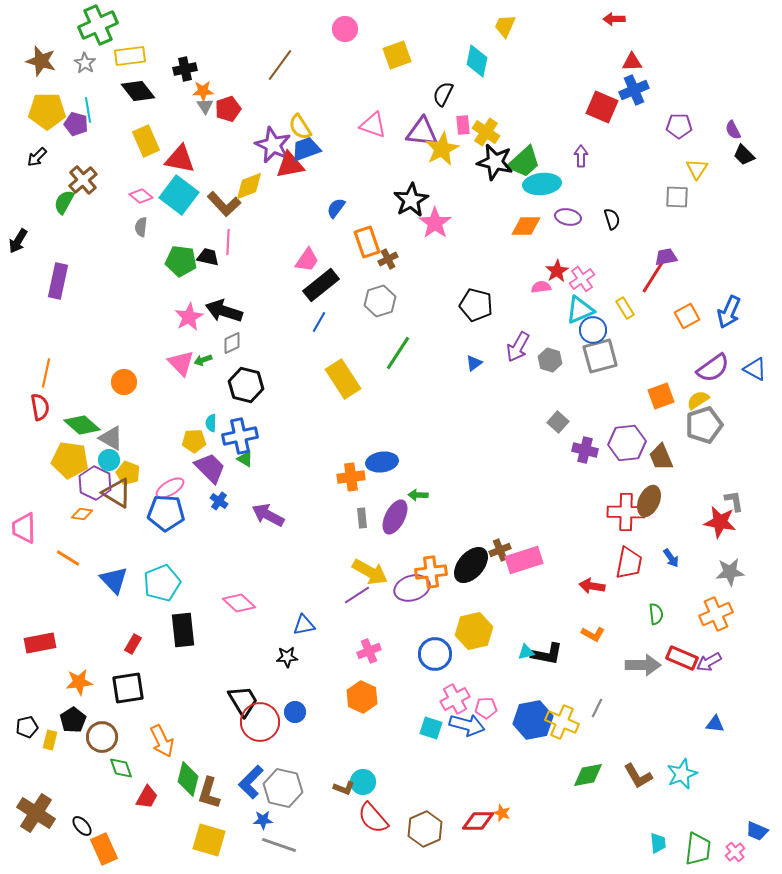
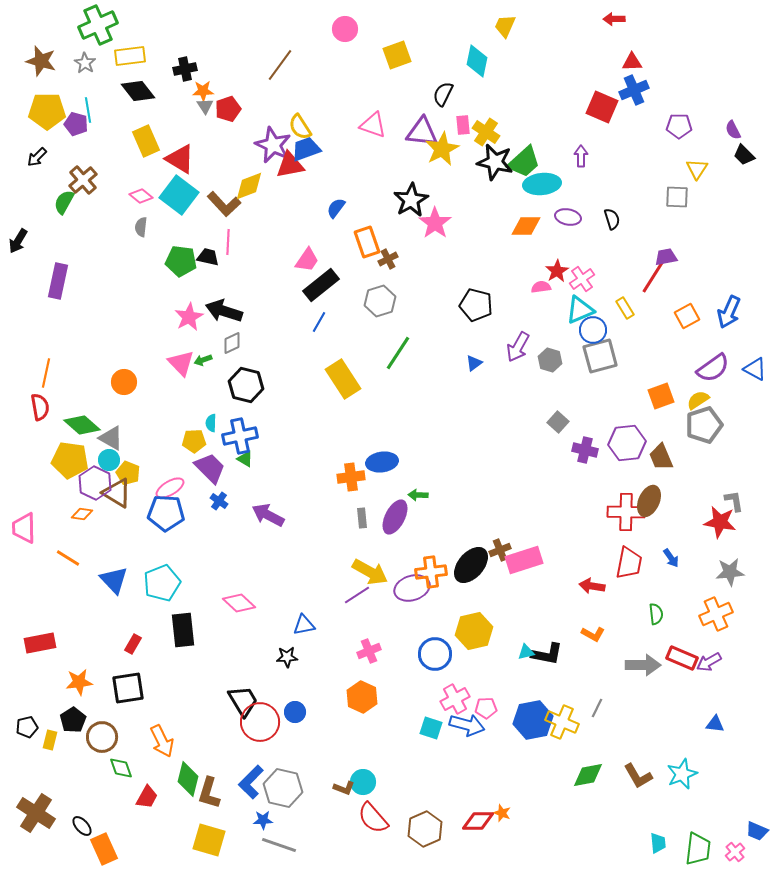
red triangle at (180, 159): rotated 20 degrees clockwise
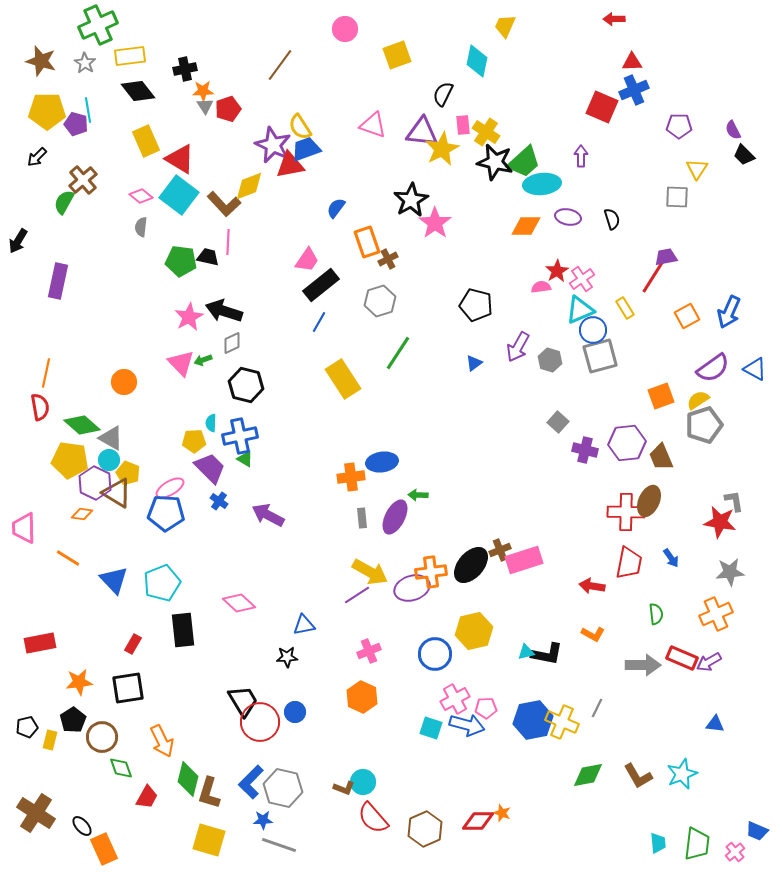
green trapezoid at (698, 849): moved 1 px left, 5 px up
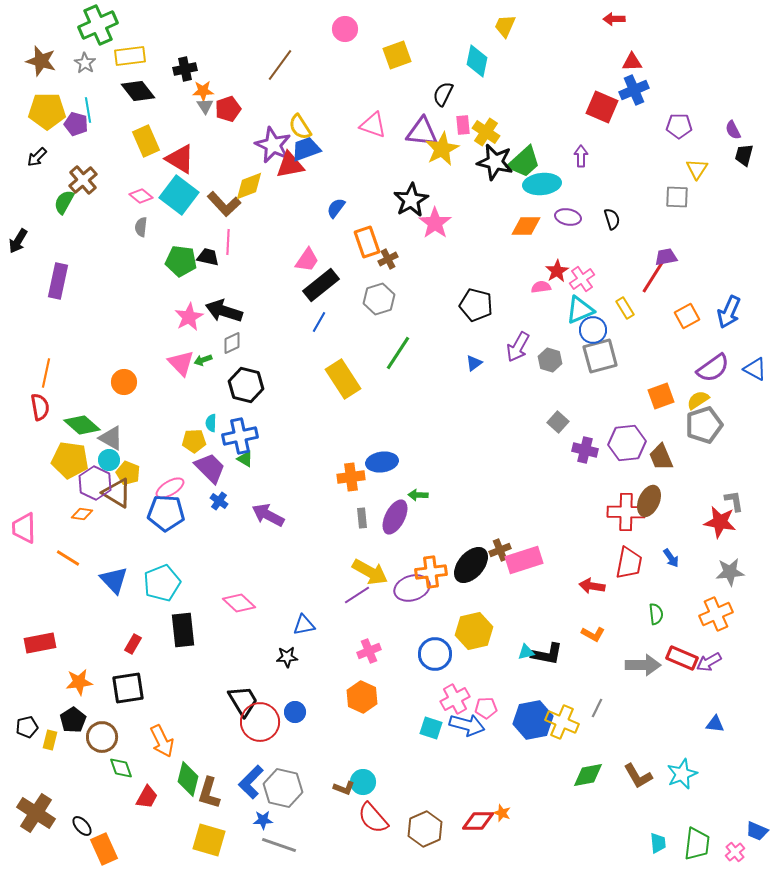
black trapezoid at (744, 155): rotated 60 degrees clockwise
gray hexagon at (380, 301): moved 1 px left, 2 px up
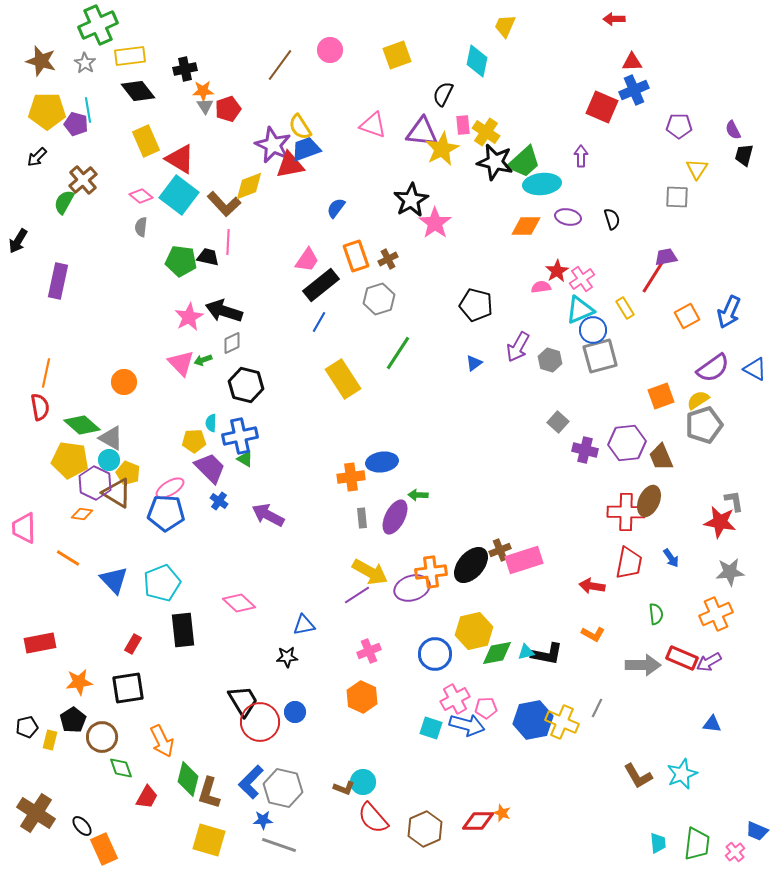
pink circle at (345, 29): moved 15 px left, 21 px down
orange rectangle at (367, 242): moved 11 px left, 14 px down
blue triangle at (715, 724): moved 3 px left
green diamond at (588, 775): moved 91 px left, 122 px up
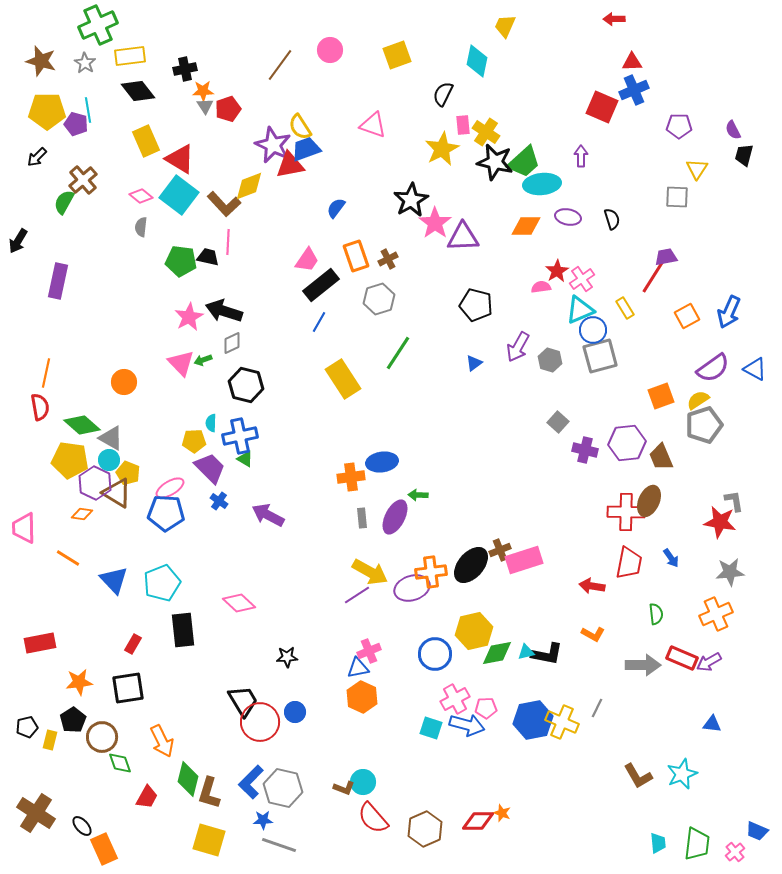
purple triangle at (422, 132): moved 41 px right, 105 px down; rotated 8 degrees counterclockwise
blue triangle at (304, 625): moved 54 px right, 43 px down
green diamond at (121, 768): moved 1 px left, 5 px up
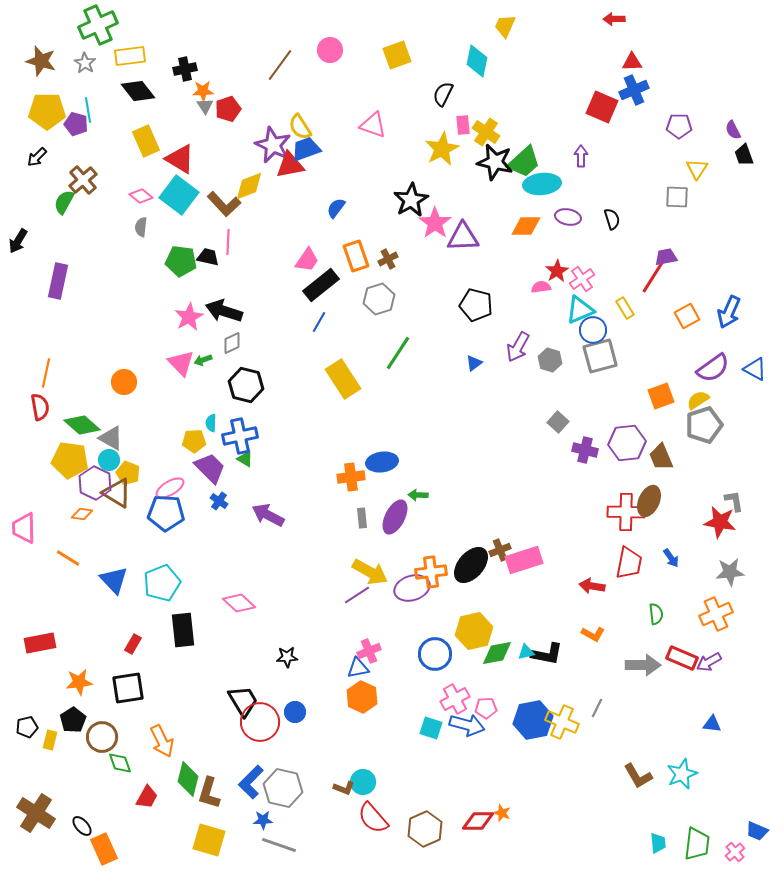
black trapezoid at (744, 155): rotated 35 degrees counterclockwise
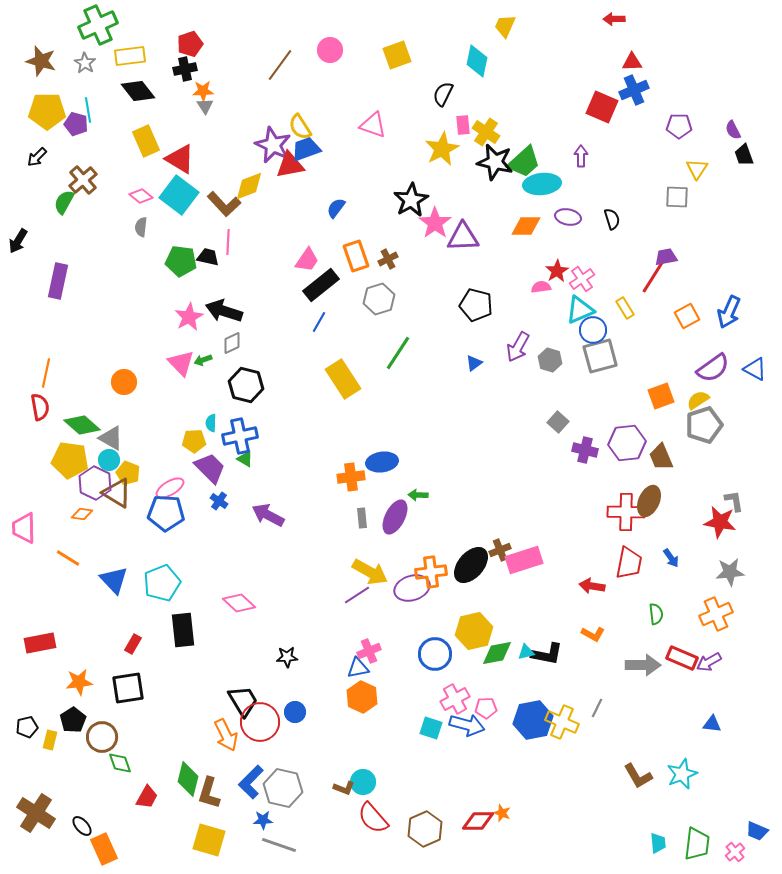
red pentagon at (228, 109): moved 38 px left, 65 px up
orange arrow at (162, 741): moved 64 px right, 6 px up
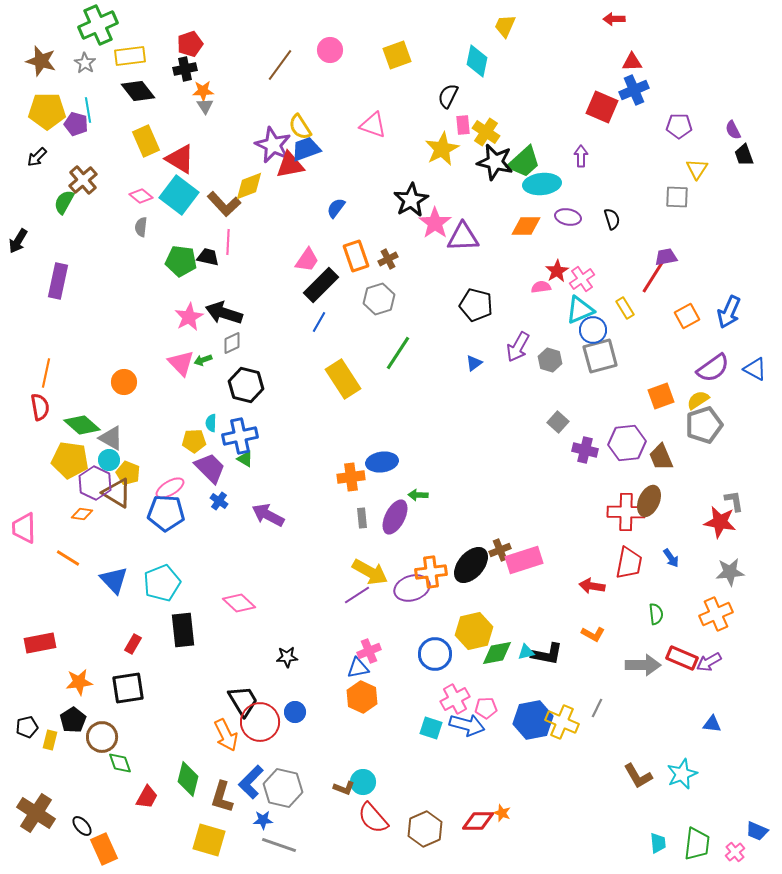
black semicircle at (443, 94): moved 5 px right, 2 px down
black rectangle at (321, 285): rotated 6 degrees counterclockwise
black arrow at (224, 311): moved 2 px down
brown L-shape at (209, 793): moved 13 px right, 4 px down
